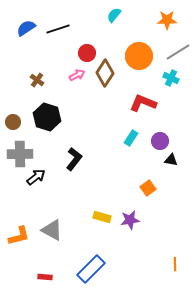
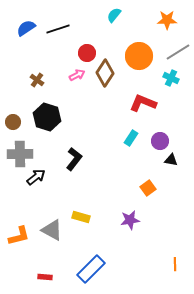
yellow rectangle: moved 21 px left
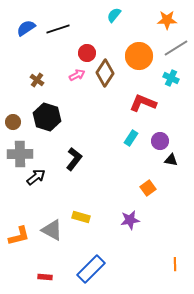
gray line: moved 2 px left, 4 px up
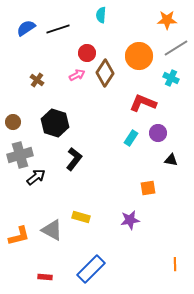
cyan semicircle: moved 13 px left; rotated 35 degrees counterclockwise
black hexagon: moved 8 px right, 6 px down
purple circle: moved 2 px left, 8 px up
gray cross: moved 1 px down; rotated 15 degrees counterclockwise
orange square: rotated 28 degrees clockwise
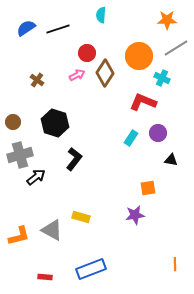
cyan cross: moved 9 px left
red L-shape: moved 1 px up
purple star: moved 5 px right, 5 px up
blue rectangle: rotated 24 degrees clockwise
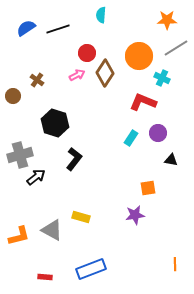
brown circle: moved 26 px up
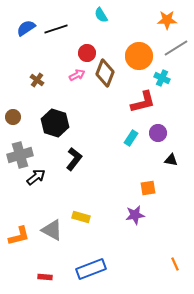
cyan semicircle: rotated 35 degrees counterclockwise
black line: moved 2 px left
brown diamond: rotated 12 degrees counterclockwise
brown circle: moved 21 px down
red L-shape: rotated 144 degrees clockwise
orange line: rotated 24 degrees counterclockwise
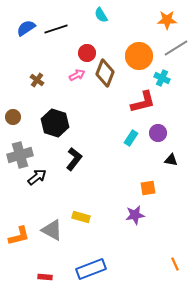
black arrow: moved 1 px right
